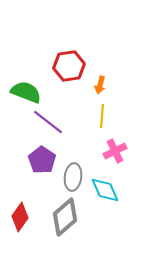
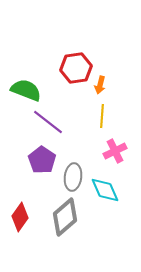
red hexagon: moved 7 px right, 2 px down
green semicircle: moved 2 px up
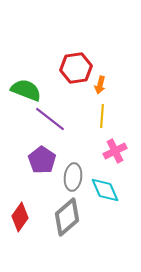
purple line: moved 2 px right, 3 px up
gray diamond: moved 2 px right
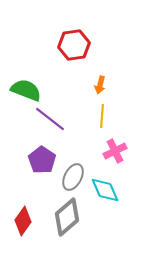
red hexagon: moved 2 px left, 23 px up
gray ellipse: rotated 20 degrees clockwise
red diamond: moved 3 px right, 4 px down
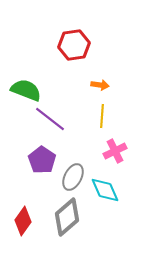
orange arrow: rotated 96 degrees counterclockwise
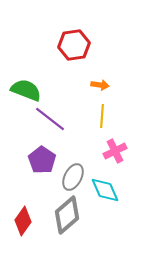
gray diamond: moved 2 px up
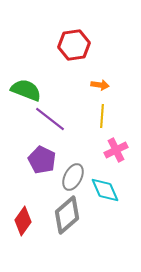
pink cross: moved 1 px right, 1 px up
purple pentagon: rotated 8 degrees counterclockwise
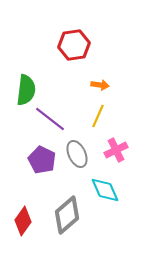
green semicircle: rotated 76 degrees clockwise
yellow line: moved 4 px left; rotated 20 degrees clockwise
gray ellipse: moved 4 px right, 23 px up; rotated 52 degrees counterclockwise
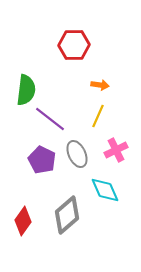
red hexagon: rotated 8 degrees clockwise
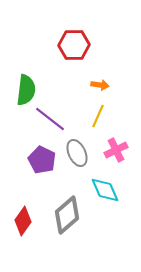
gray ellipse: moved 1 px up
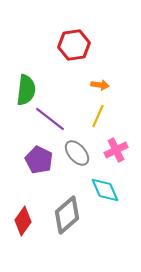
red hexagon: rotated 8 degrees counterclockwise
gray ellipse: rotated 16 degrees counterclockwise
purple pentagon: moved 3 px left
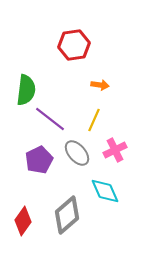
yellow line: moved 4 px left, 4 px down
pink cross: moved 1 px left
purple pentagon: rotated 20 degrees clockwise
cyan diamond: moved 1 px down
